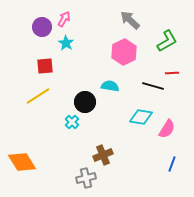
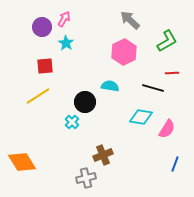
black line: moved 2 px down
blue line: moved 3 px right
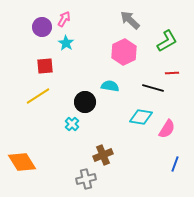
cyan cross: moved 2 px down
gray cross: moved 1 px down
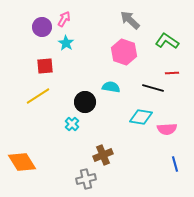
green L-shape: rotated 115 degrees counterclockwise
pink hexagon: rotated 15 degrees counterclockwise
cyan semicircle: moved 1 px right, 1 px down
pink semicircle: rotated 54 degrees clockwise
blue line: rotated 35 degrees counterclockwise
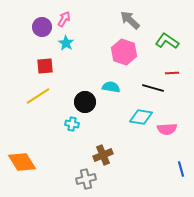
cyan cross: rotated 32 degrees counterclockwise
blue line: moved 6 px right, 5 px down
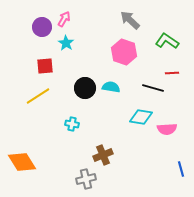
black circle: moved 14 px up
